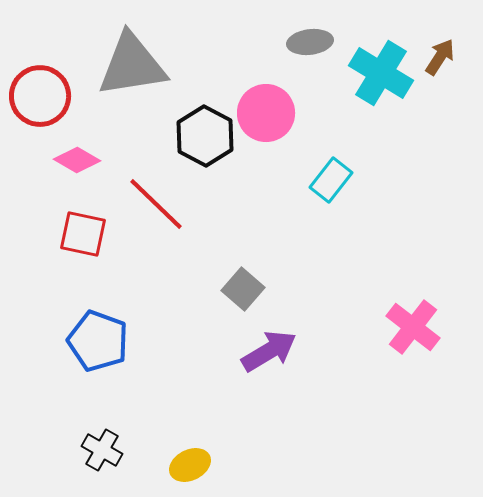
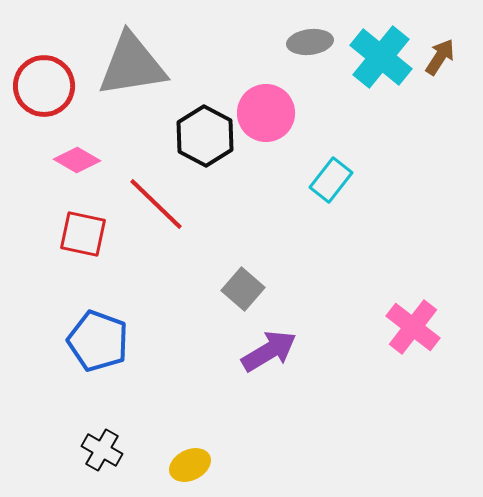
cyan cross: moved 16 px up; rotated 8 degrees clockwise
red circle: moved 4 px right, 10 px up
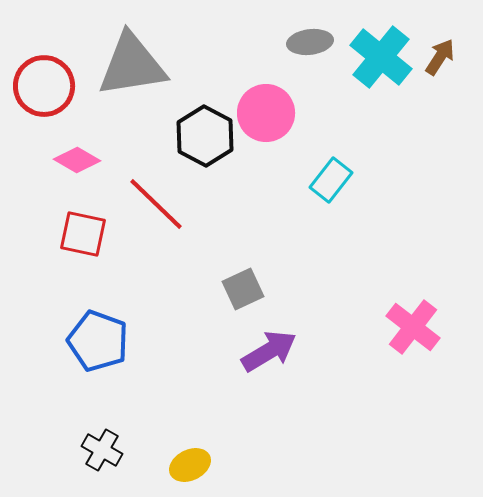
gray square: rotated 24 degrees clockwise
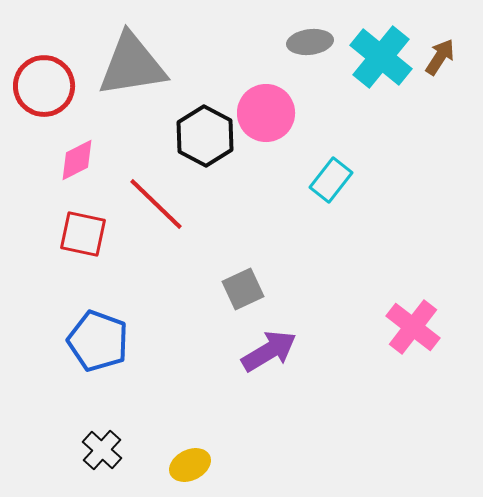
pink diamond: rotated 57 degrees counterclockwise
black cross: rotated 12 degrees clockwise
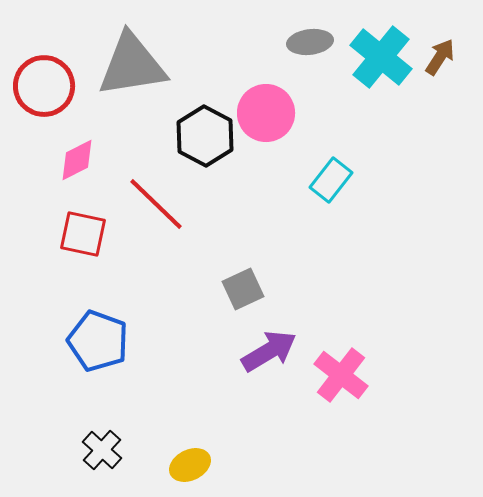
pink cross: moved 72 px left, 48 px down
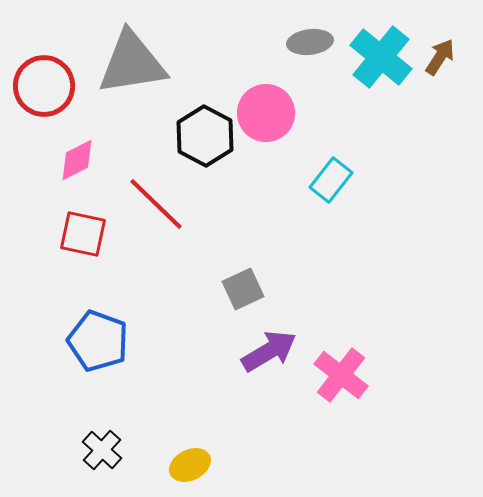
gray triangle: moved 2 px up
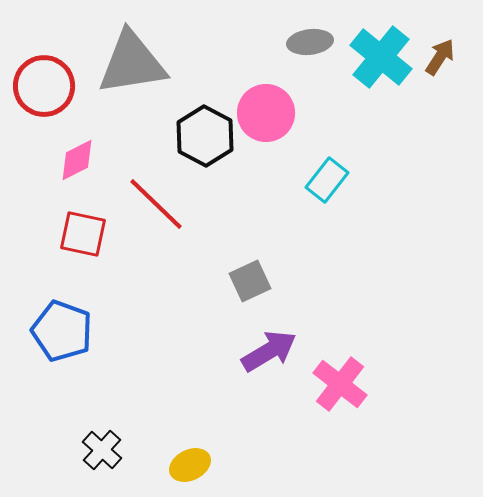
cyan rectangle: moved 4 px left
gray square: moved 7 px right, 8 px up
blue pentagon: moved 36 px left, 10 px up
pink cross: moved 1 px left, 9 px down
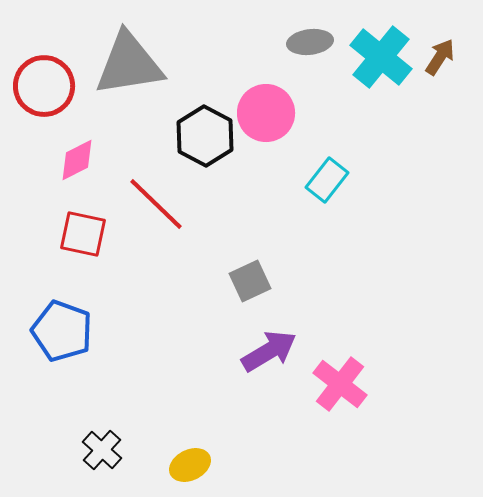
gray triangle: moved 3 px left, 1 px down
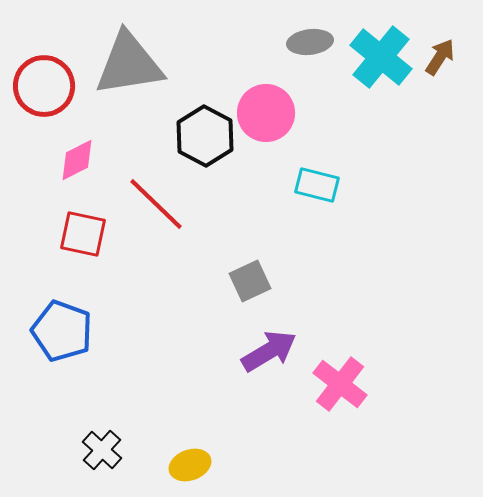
cyan rectangle: moved 10 px left, 5 px down; rotated 66 degrees clockwise
yellow ellipse: rotated 6 degrees clockwise
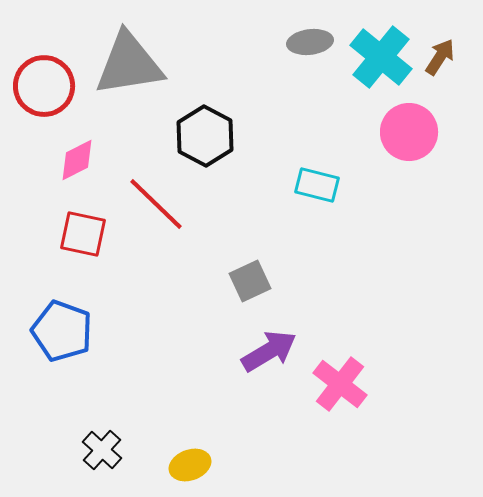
pink circle: moved 143 px right, 19 px down
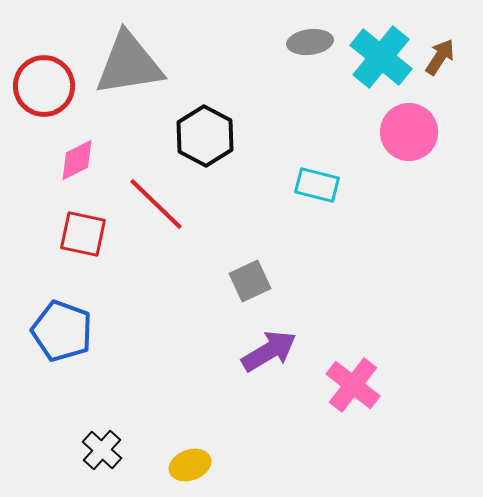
pink cross: moved 13 px right, 1 px down
